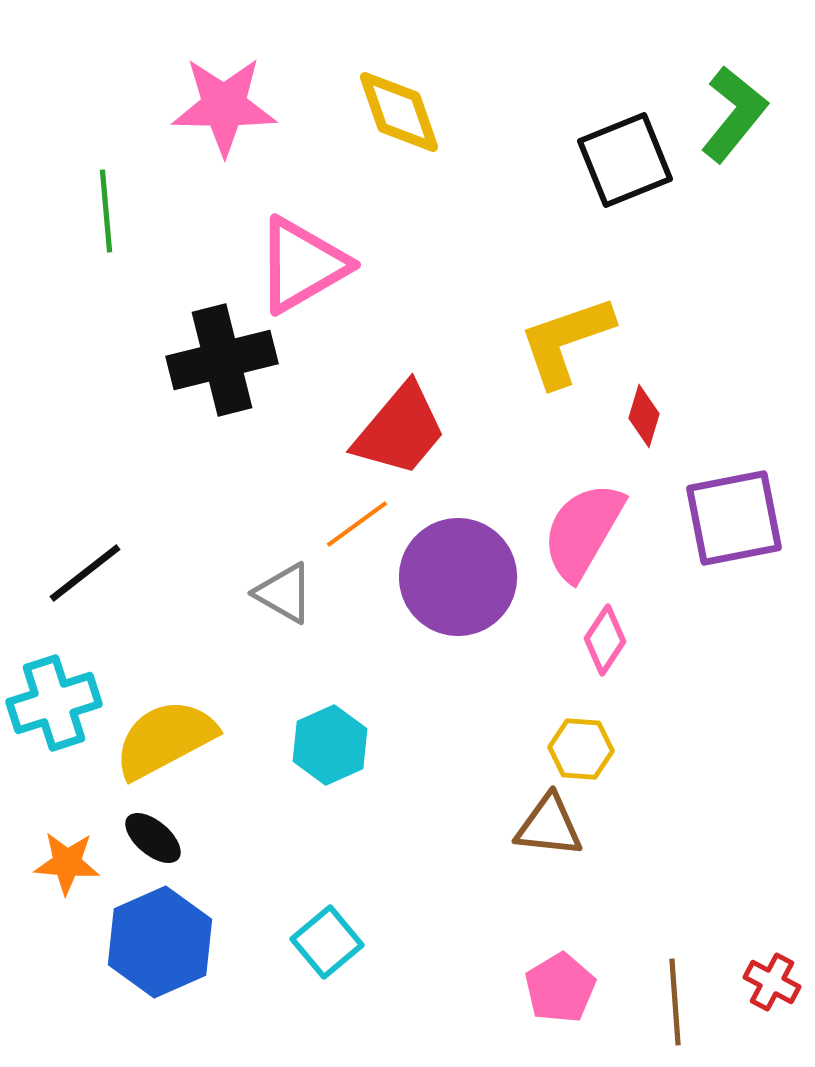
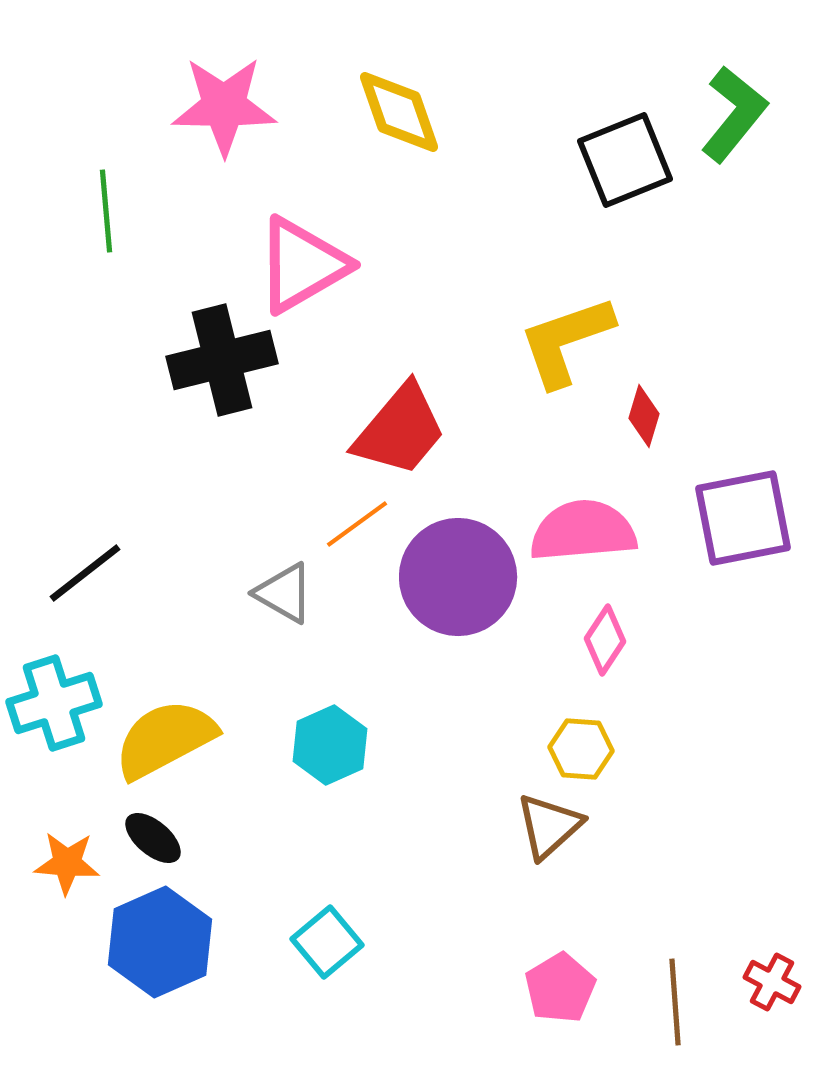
purple square: moved 9 px right
pink semicircle: rotated 55 degrees clockwise
brown triangle: rotated 48 degrees counterclockwise
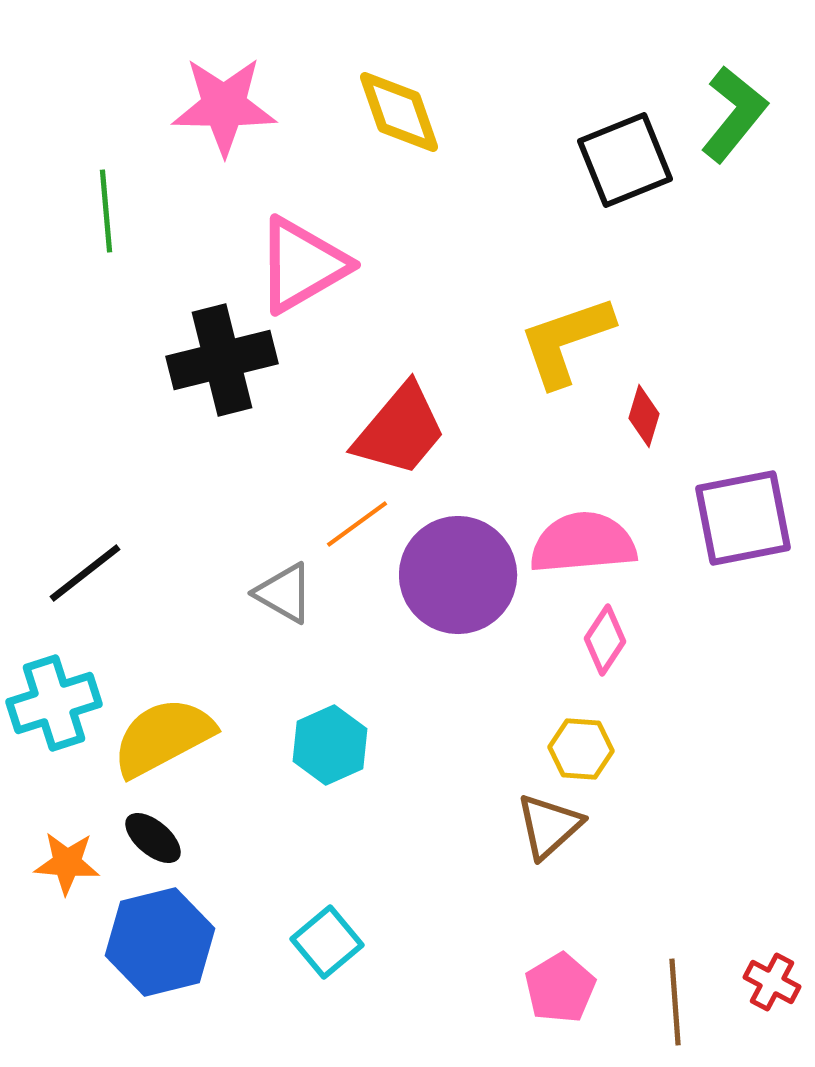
pink semicircle: moved 12 px down
purple circle: moved 2 px up
yellow semicircle: moved 2 px left, 2 px up
blue hexagon: rotated 10 degrees clockwise
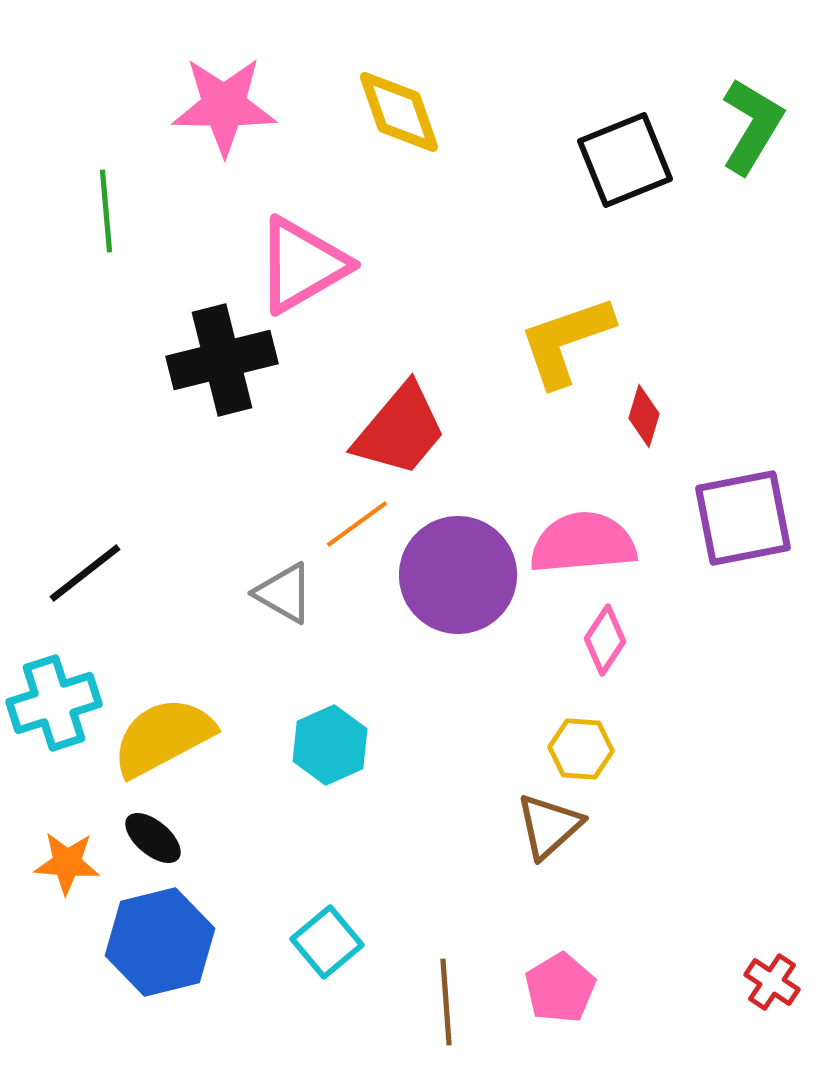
green L-shape: moved 18 px right, 12 px down; rotated 8 degrees counterclockwise
red cross: rotated 6 degrees clockwise
brown line: moved 229 px left
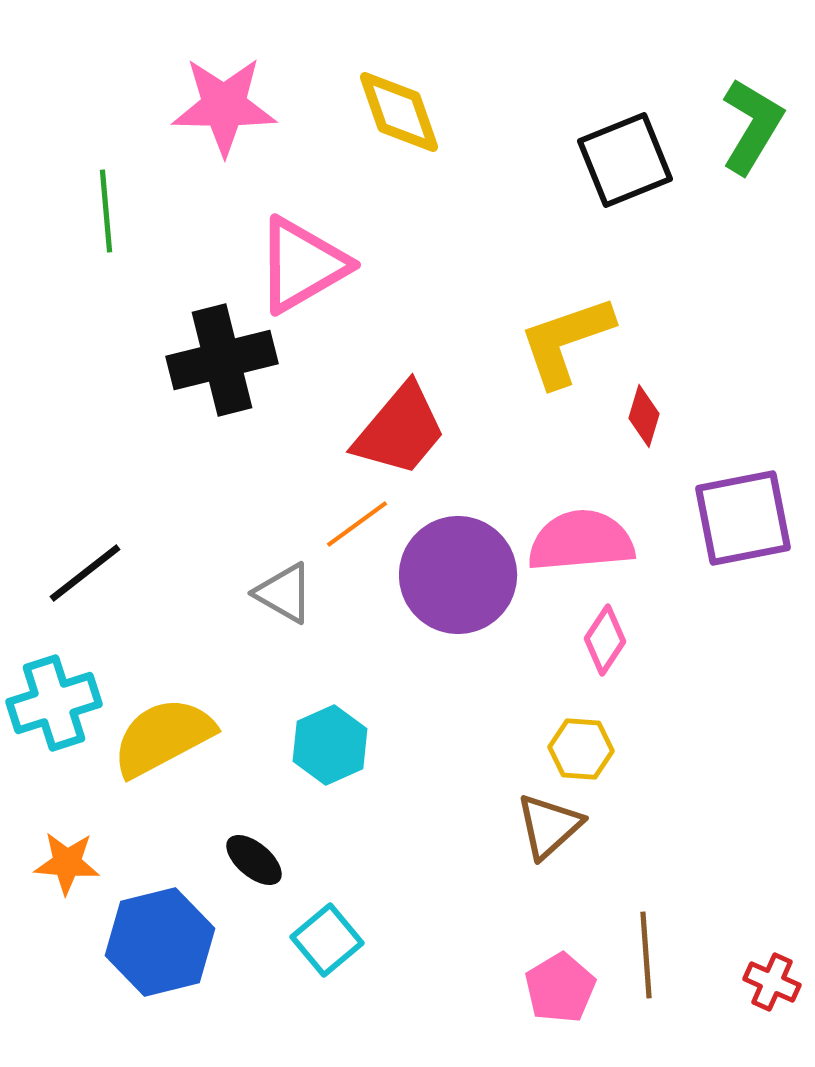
pink semicircle: moved 2 px left, 2 px up
black ellipse: moved 101 px right, 22 px down
cyan square: moved 2 px up
red cross: rotated 10 degrees counterclockwise
brown line: moved 200 px right, 47 px up
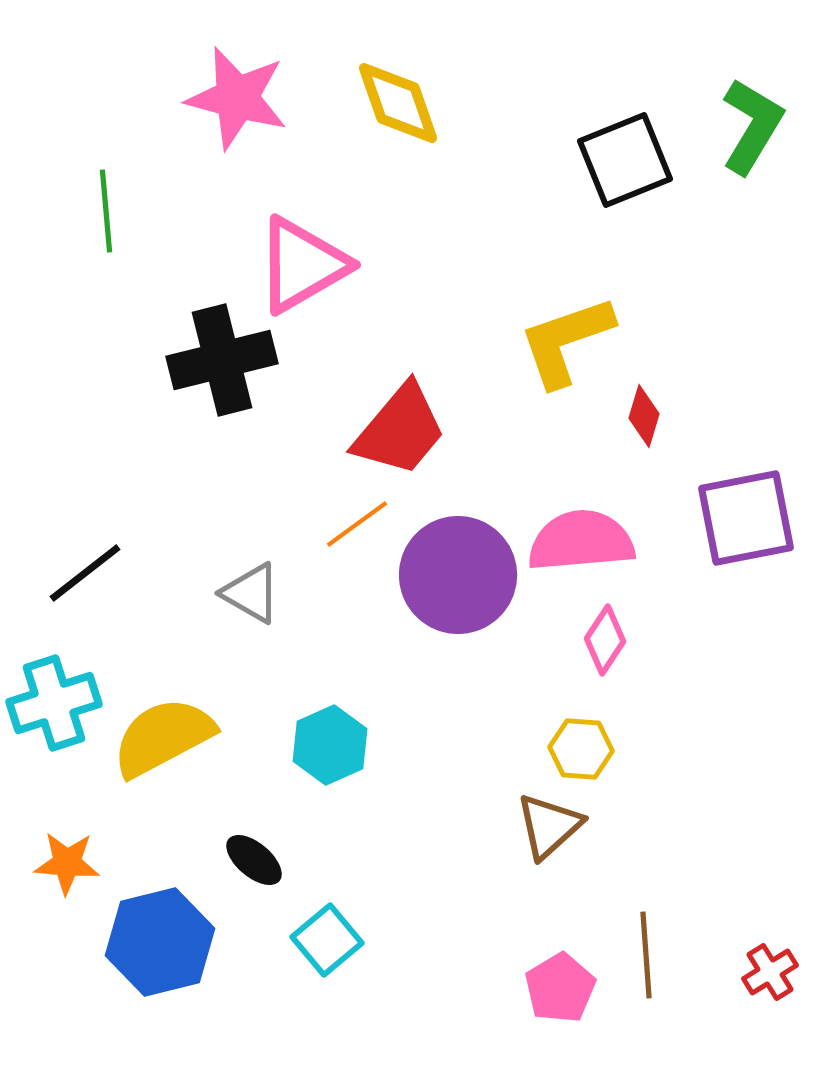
pink star: moved 13 px right, 8 px up; rotated 14 degrees clockwise
yellow diamond: moved 1 px left, 9 px up
purple square: moved 3 px right
gray triangle: moved 33 px left
red cross: moved 2 px left, 10 px up; rotated 34 degrees clockwise
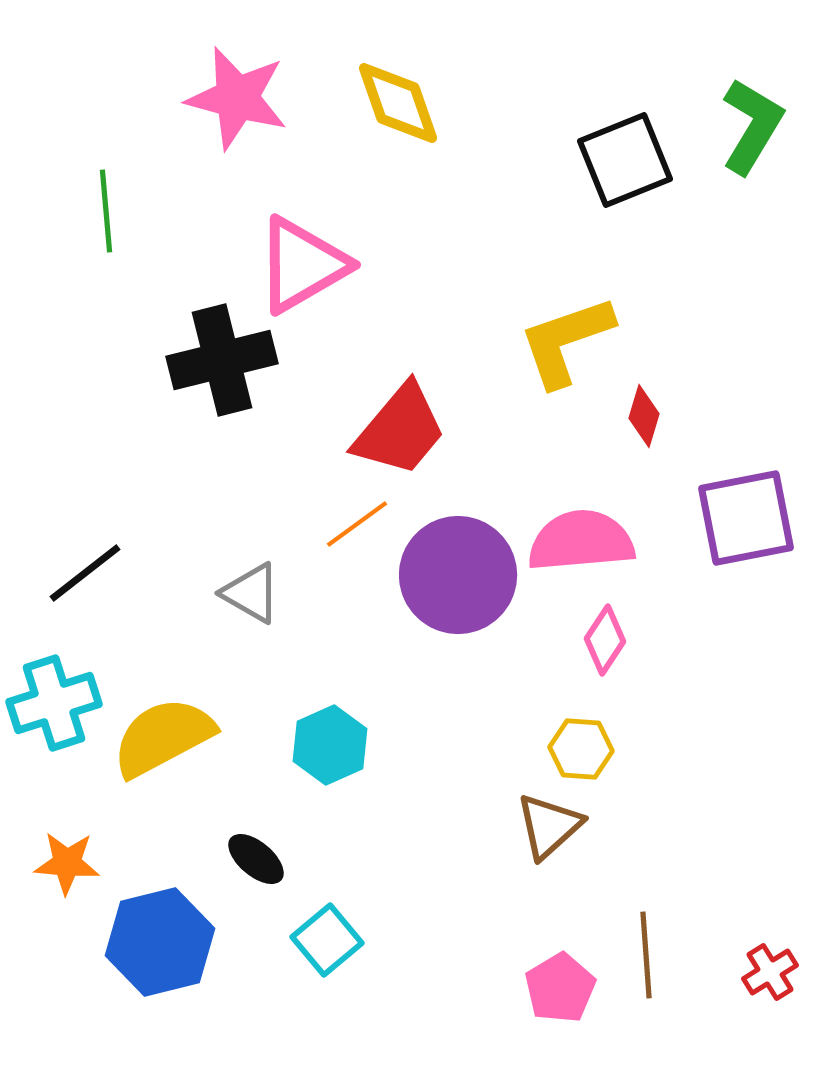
black ellipse: moved 2 px right, 1 px up
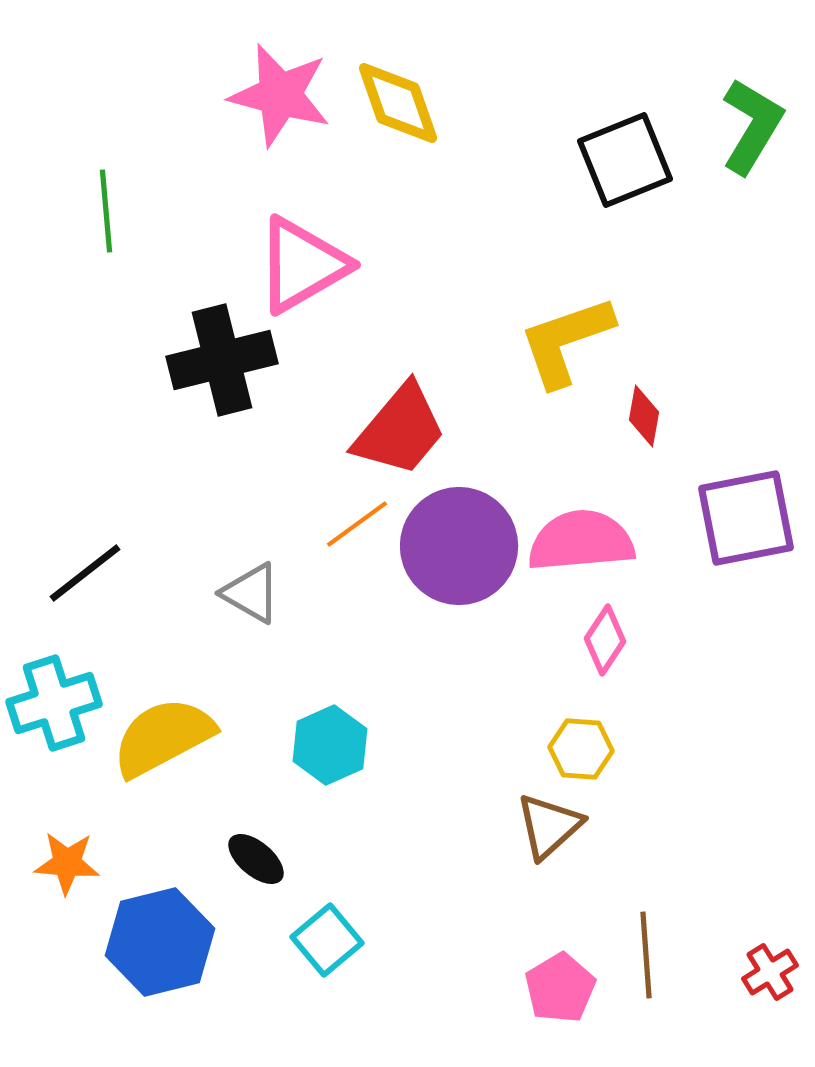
pink star: moved 43 px right, 3 px up
red diamond: rotated 6 degrees counterclockwise
purple circle: moved 1 px right, 29 px up
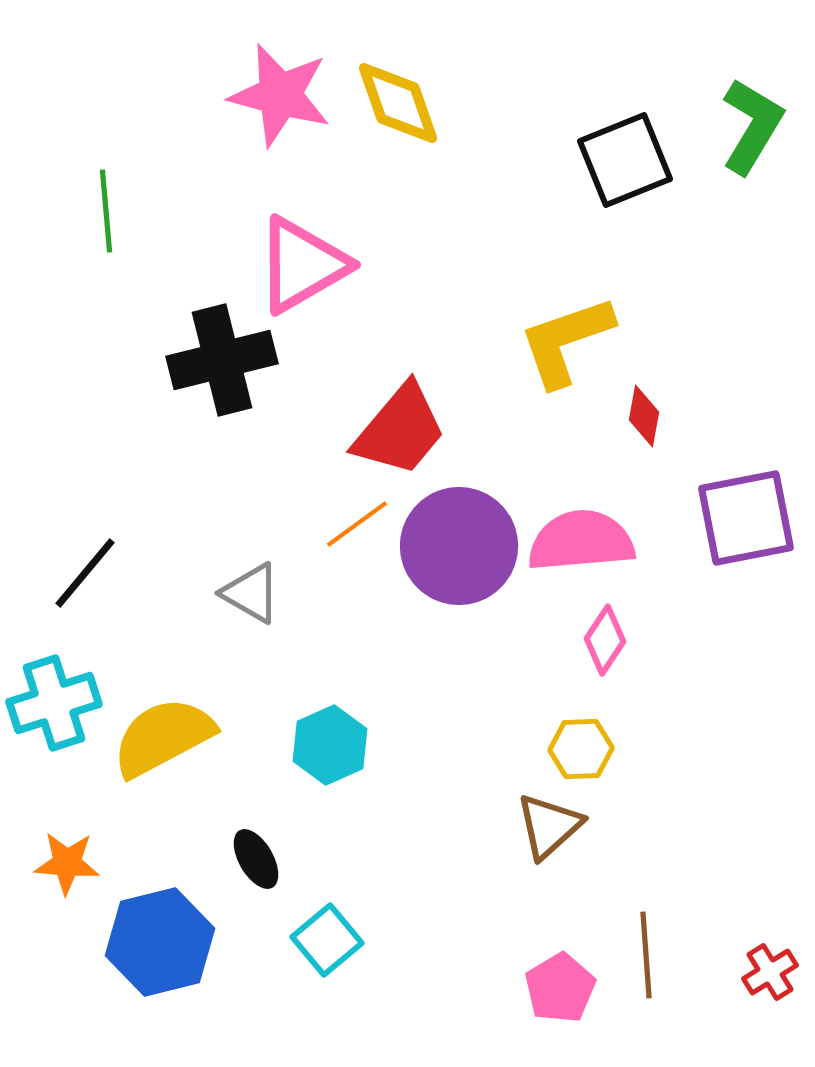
black line: rotated 12 degrees counterclockwise
yellow hexagon: rotated 6 degrees counterclockwise
black ellipse: rotated 20 degrees clockwise
